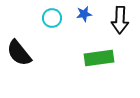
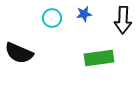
black arrow: moved 3 px right
black semicircle: rotated 28 degrees counterclockwise
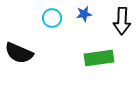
black arrow: moved 1 px left, 1 px down
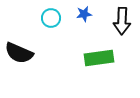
cyan circle: moved 1 px left
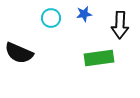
black arrow: moved 2 px left, 4 px down
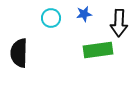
black arrow: moved 1 px left, 2 px up
black semicircle: rotated 68 degrees clockwise
green rectangle: moved 1 px left, 8 px up
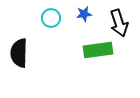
black arrow: rotated 20 degrees counterclockwise
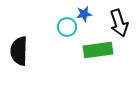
cyan circle: moved 16 px right, 9 px down
black semicircle: moved 2 px up
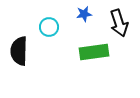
cyan circle: moved 18 px left
green rectangle: moved 4 px left, 2 px down
